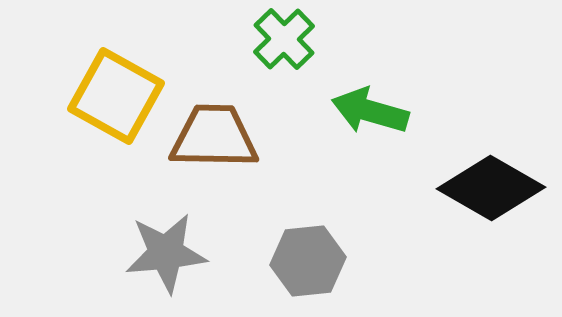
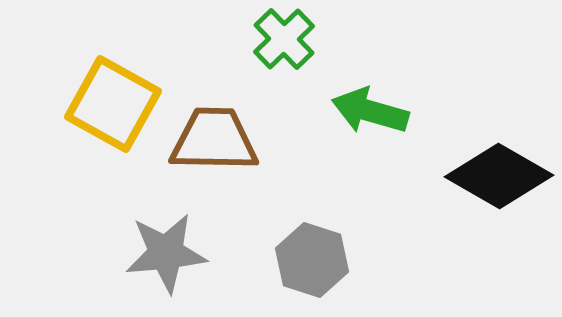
yellow square: moved 3 px left, 8 px down
brown trapezoid: moved 3 px down
black diamond: moved 8 px right, 12 px up
gray hexagon: moved 4 px right, 1 px up; rotated 24 degrees clockwise
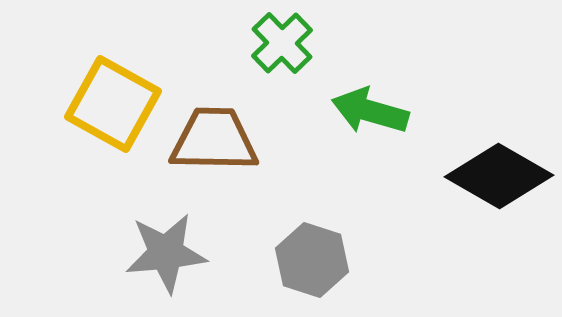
green cross: moved 2 px left, 4 px down
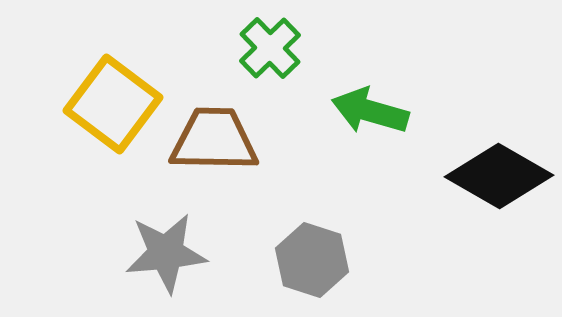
green cross: moved 12 px left, 5 px down
yellow square: rotated 8 degrees clockwise
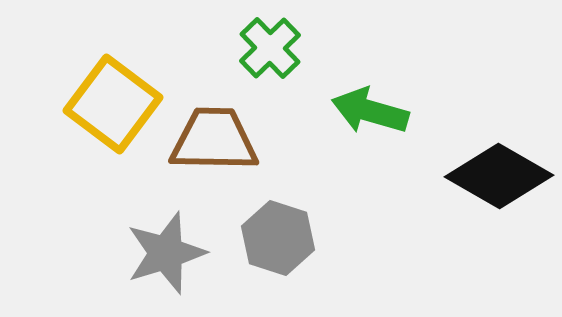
gray star: rotated 12 degrees counterclockwise
gray hexagon: moved 34 px left, 22 px up
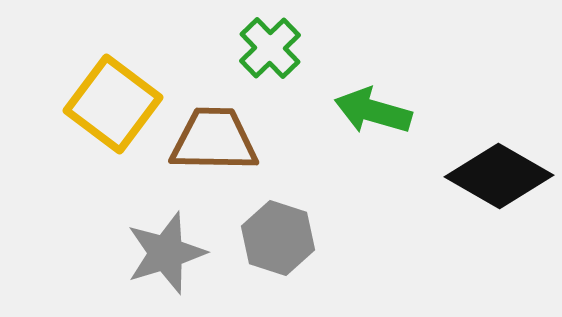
green arrow: moved 3 px right
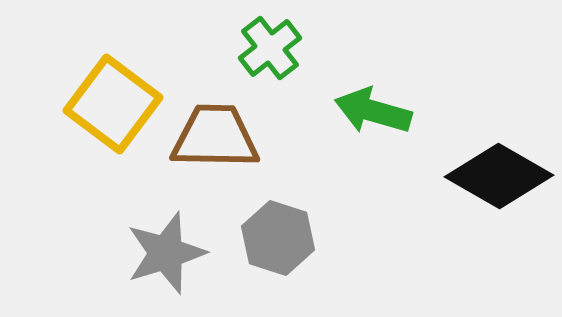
green cross: rotated 6 degrees clockwise
brown trapezoid: moved 1 px right, 3 px up
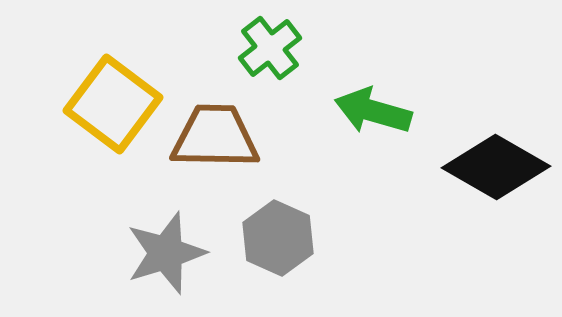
black diamond: moved 3 px left, 9 px up
gray hexagon: rotated 6 degrees clockwise
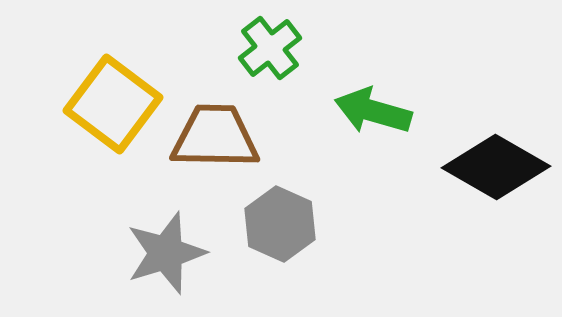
gray hexagon: moved 2 px right, 14 px up
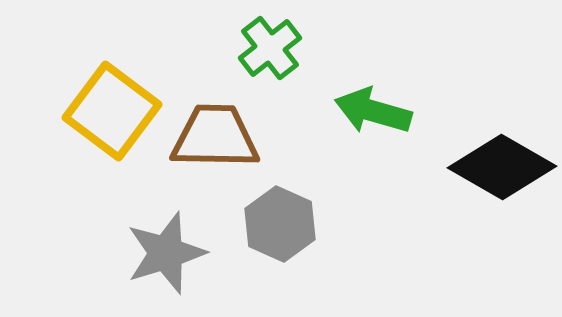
yellow square: moved 1 px left, 7 px down
black diamond: moved 6 px right
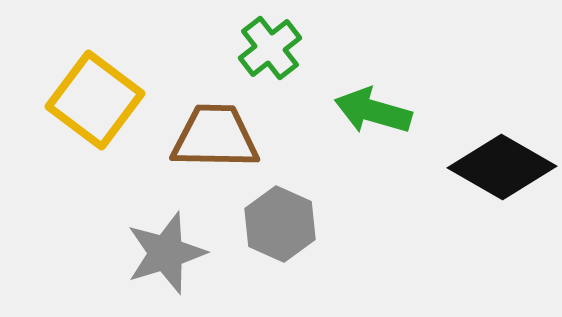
yellow square: moved 17 px left, 11 px up
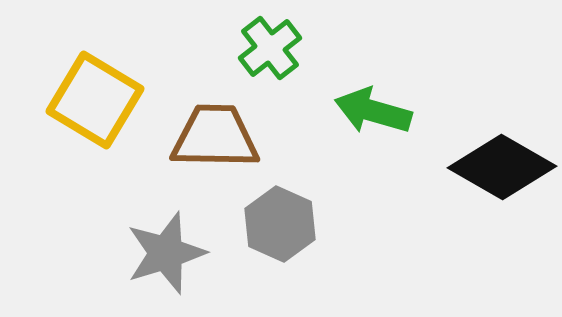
yellow square: rotated 6 degrees counterclockwise
